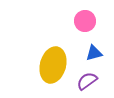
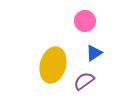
blue triangle: rotated 18 degrees counterclockwise
purple semicircle: moved 3 px left
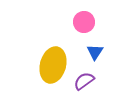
pink circle: moved 1 px left, 1 px down
blue triangle: moved 1 px right, 1 px up; rotated 24 degrees counterclockwise
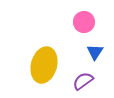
yellow ellipse: moved 9 px left
purple semicircle: moved 1 px left
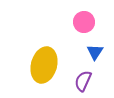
purple semicircle: rotated 30 degrees counterclockwise
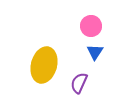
pink circle: moved 7 px right, 4 px down
purple semicircle: moved 4 px left, 2 px down
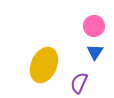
pink circle: moved 3 px right
yellow ellipse: rotated 8 degrees clockwise
